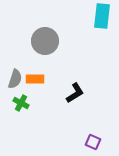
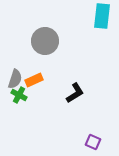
orange rectangle: moved 1 px left, 1 px down; rotated 24 degrees counterclockwise
green cross: moved 2 px left, 8 px up
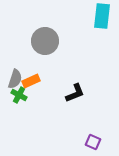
orange rectangle: moved 3 px left, 1 px down
black L-shape: rotated 10 degrees clockwise
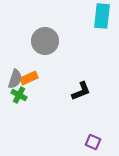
orange rectangle: moved 2 px left, 3 px up
black L-shape: moved 6 px right, 2 px up
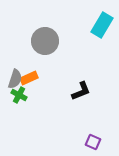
cyan rectangle: moved 9 px down; rotated 25 degrees clockwise
